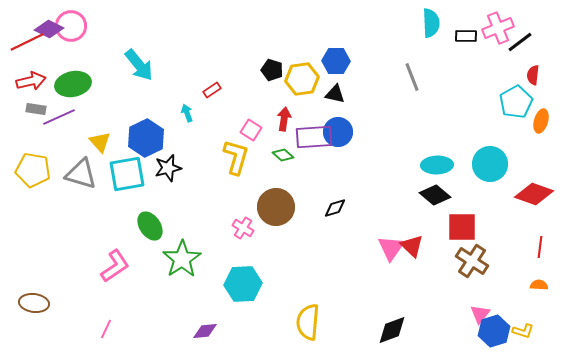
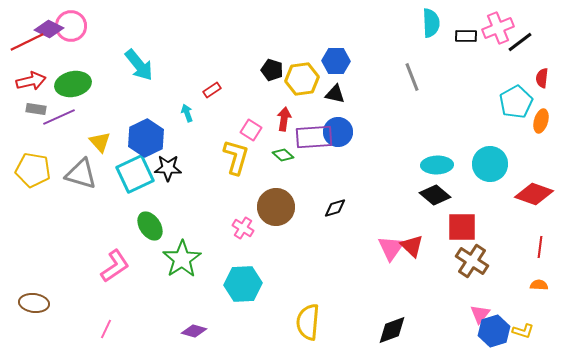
red semicircle at (533, 75): moved 9 px right, 3 px down
black star at (168, 168): rotated 16 degrees clockwise
cyan square at (127, 174): moved 8 px right; rotated 15 degrees counterclockwise
purple diamond at (205, 331): moved 11 px left; rotated 20 degrees clockwise
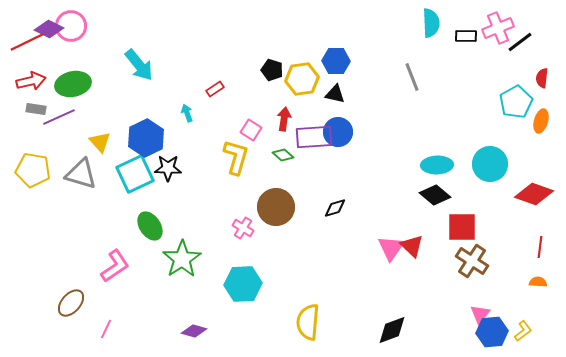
red rectangle at (212, 90): moved 3 px right, 1 px up
orange semicircle at (539, 285): moved 1 px left, 3 px up
brown ellipse at (34, 303): moved 37 px right; rotated 56 degrees counterclockwise
blue hexagon at (494, 331): moved 2 px left, 1 px down; rotated 12 degrees clockwise
yellow L-shape at (523, 331): rotated 55 degrees counterclockwise
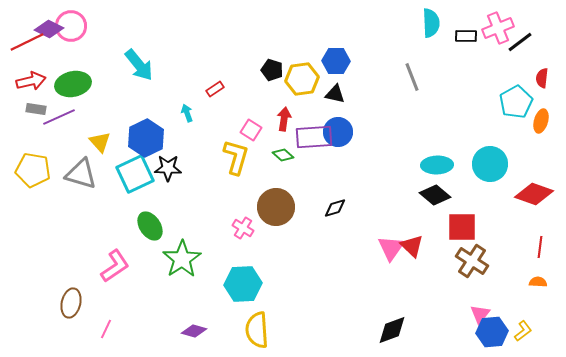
brown ellipse at (71, 303): rotated 28 degrees counterclockwise
yellow semicircle at (308, 322): moved 51 px left, 8 px down; rotated 9 degrees counterclockwise
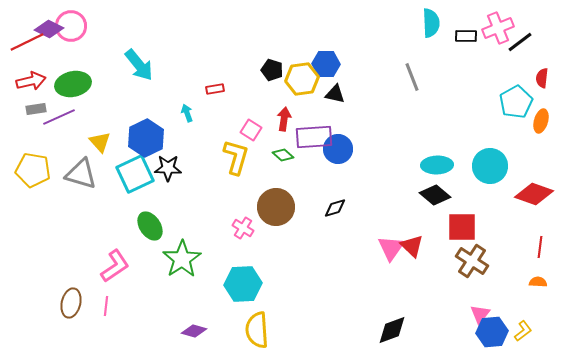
blue hexagon at (336, 61): moved 10 px left, 3 px down
red rectangle at (215, 89): rotated 24 degrees clockwise
gray rectangle at (36, 109): rotated 18 degrees counterclockwise
blue circle at (338, 132): moved 17 px down
cyan circle at (490, 164): moved 2 px down
pink line at (106, 329): moved 23 px up; rotated 18 degrees counterclockwise
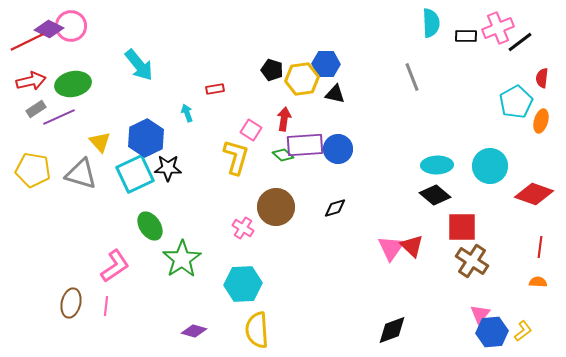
gray rectangle at (36, 109): rotated 24 degrees counterclockwise
purple rectangle at (314, 137): moved 9 px left, 8 px down
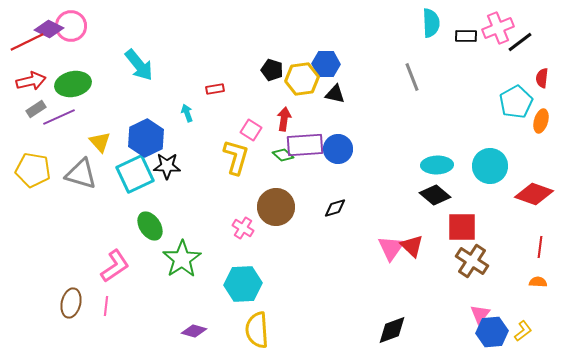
black star at (168, 168): moved 1 px left, 2 px up
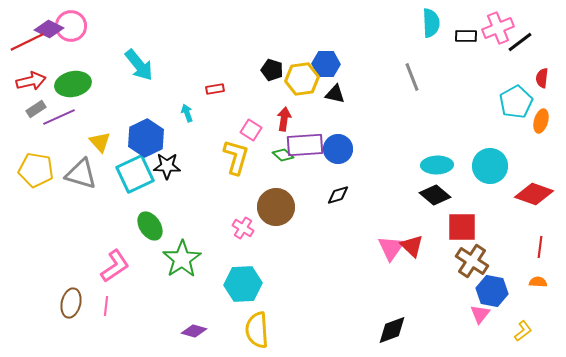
yellow pentagon at (33, 170): moved 3 px right
black diamond at (335, 208): moved 3 px right, 13 px up
blue hexagon at (492, 332): moved 41 px up; rotated 16 degrees clockwise
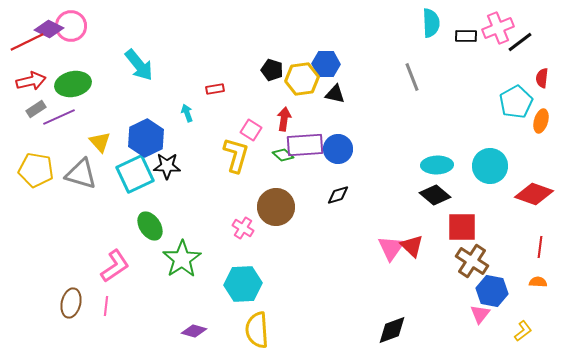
yellow L-shape at (236, 157): moved 2 px up
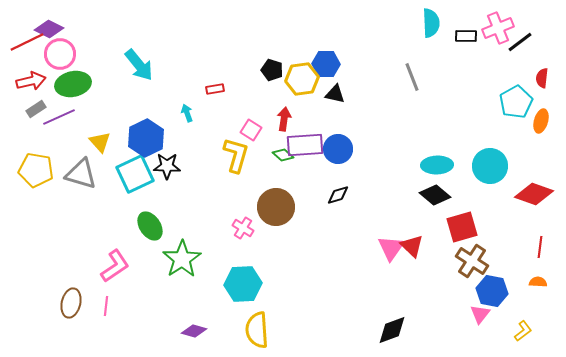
pink circle at (71, 26): moved 11 px left, 28 px down
red square at (462, 227): rotated 16 degrees counterclockwise
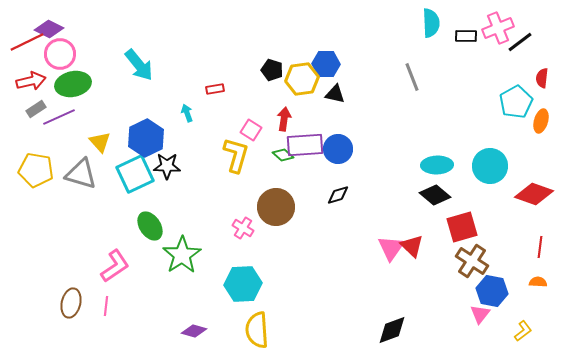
green star at (182, 259): moved 4 px up
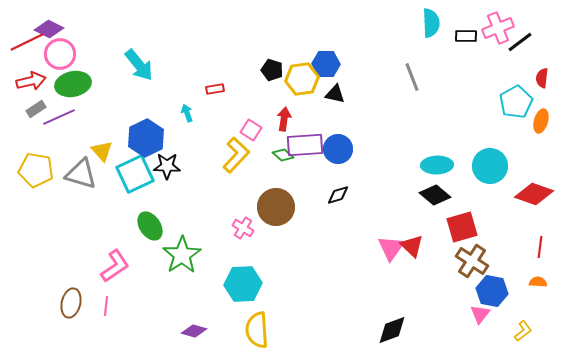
yellow triangle at (100, 142): moved 2 px right, 9 px down
yellow L-shape at (236, 155): rotated 27 degrees clockwise
